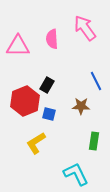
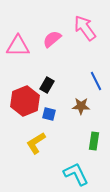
pink semicircle: rotated 54 degrees clockwise
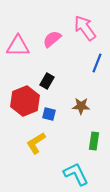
blue line: moved 1 px right, 18 px up; rotated 48 degrees clockwise
black rectangle: moved 4 px up
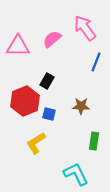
blue line: moved 1 px left, 1 px up
